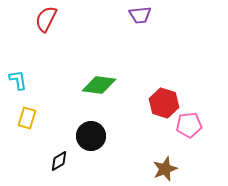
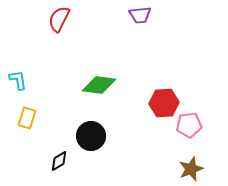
red semicircle: moved 13 px right
red hexagon: rotated 20 degrees counterclockwise
brown star: moved 26 px right
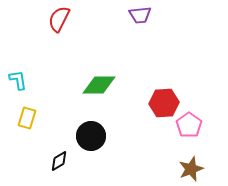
green diamond: rotated 8 degrees counterclockwise
pink pentagon: rotated 30 degrees counterclockwise
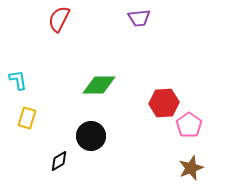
purple trapezoid: moved 1 px left, 3 px down
brown star: moved 1 px up
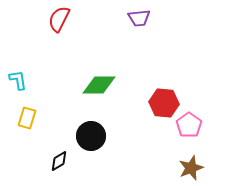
red hexagon: rotated 8 degrees clockwise
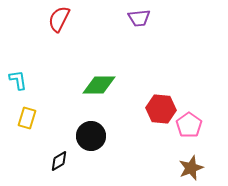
red hexagon: moved 3 px left, 6 px down
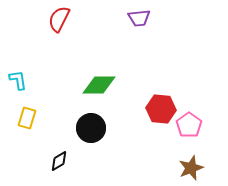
black circle: moved 8 px up
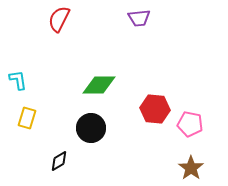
red hexagon: moved 6 px left
pink pentagon: moved 1 px right, 1 px up; rotated 25 degrees counterclockwise
brown star: rotated 15 degrees counterclockwise
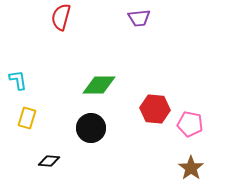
red semicircle: moved 2 px right, 2 px up; rotated 12 degrees counterclockwise
black diamond: moved 10 px left; rotated 35 degrees clockwise
